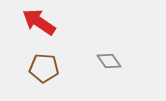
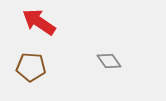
brown pentagon: moved 13 px left, 1 px up
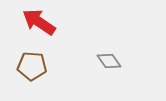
brown pentagon: moved 1 px right, 1 px up
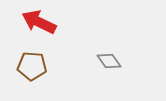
red arrow: rotated 8 degrees counterclockwise
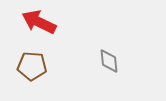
gray diamond: rotated 30 degrees clockwise
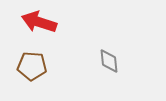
red arrow: rotated 8 degrees counterclockwise
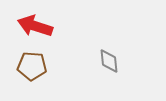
red arrow: moved 4 px left, 4 px down
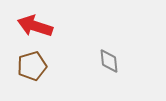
brown pentagon: rotated 20 degrees counterclockwise
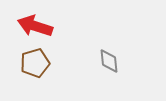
brown pentagon: moved 3 px right, 3 px up
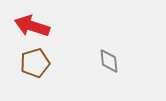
red arrow: moved 3 px left
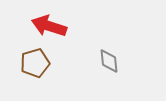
red arrow: moved 17 px right
